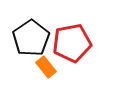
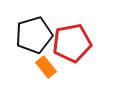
black pentagon: moved 3 px right, 3 px up; rotated 18 degrees clockwise
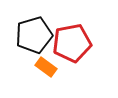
orange rectangle: rotated 15 degrees counterclockwise
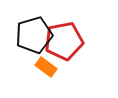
red pentagon: moved 8 px left, 2 px up
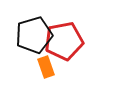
orange rectangle: rotated 35 degrees clockwise
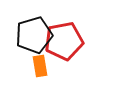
orange rectangle: moved 6 px left, 1 px up; rotated 10 degrees clockwise
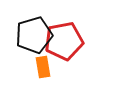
orange rectangle: moved 3 px right, 1 px down
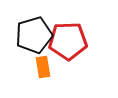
red pentagon: moved 4 px right; rotated 9 degrees clockwise
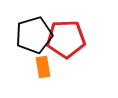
red pentagon: moved 2 px left, 2 px up
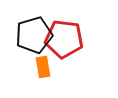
red pentagon: moved 2 px left; rotated 9 degrees clockwise
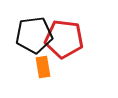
black pentagon: rotated 9 degrees clockwise
